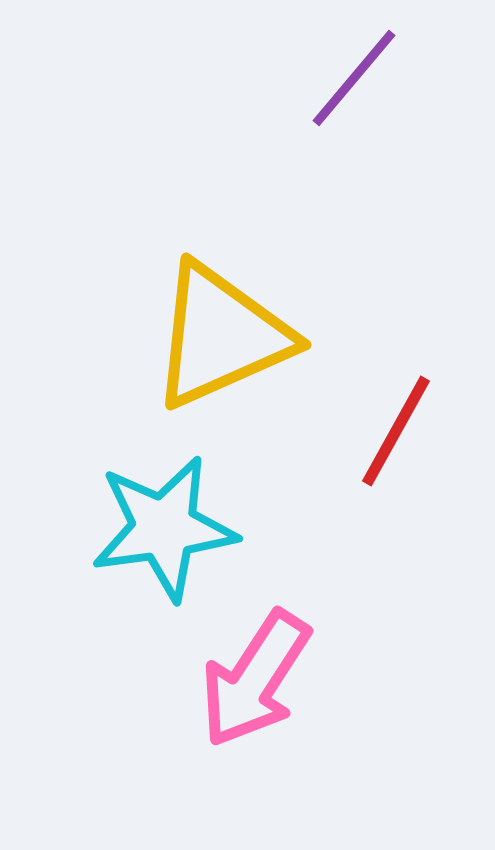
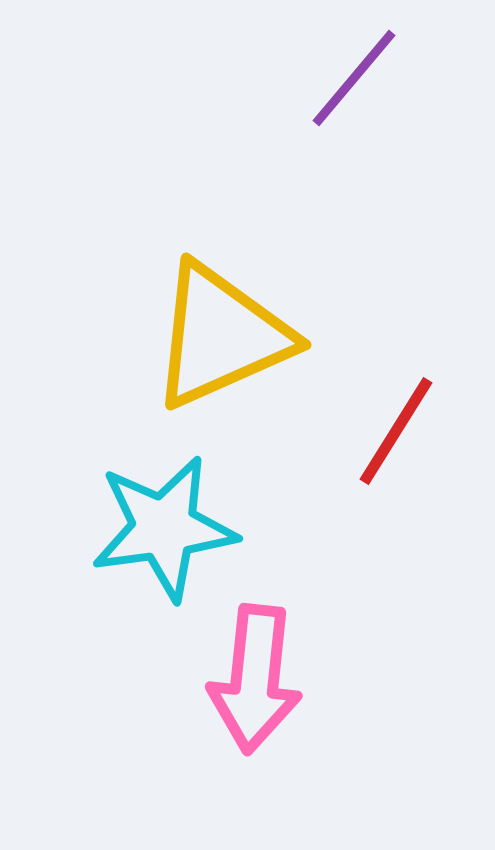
red line: rotated 3 degrees clockwise
pink arrow: rotated 27 degrees counterclockwise
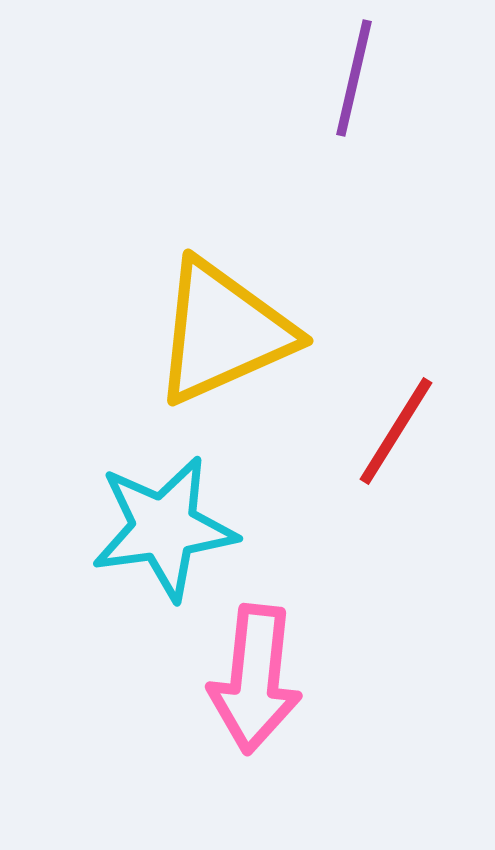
purple line: rotated 27 degrees counterclockwise
yellow triangle: moved 2 px right, 4 px up
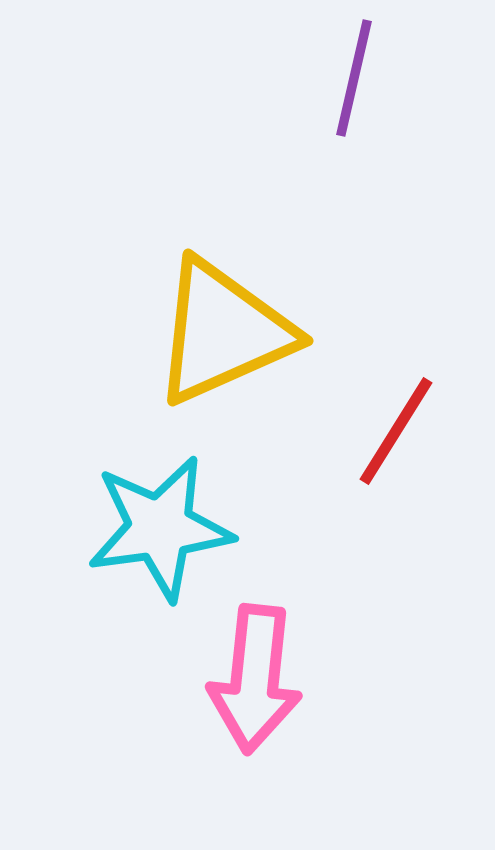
cyan star: moved 4 px left
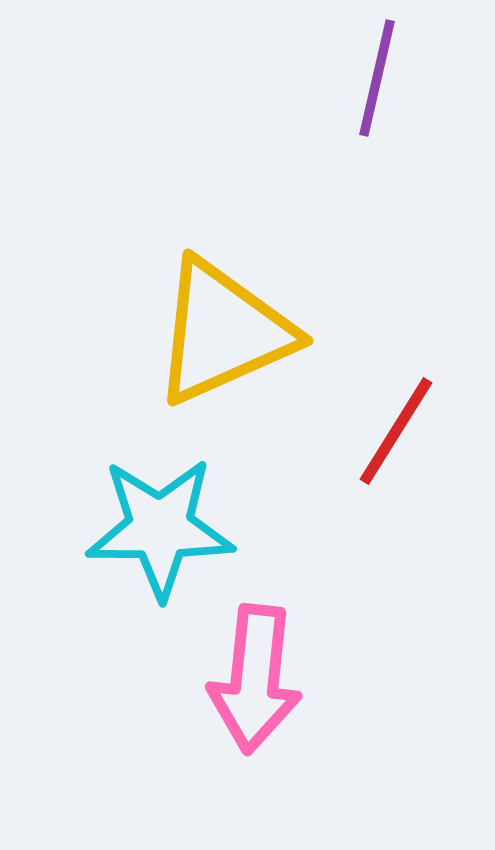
purple line: moved 23 px right
cyan star: rotated 8 degrees clockwise
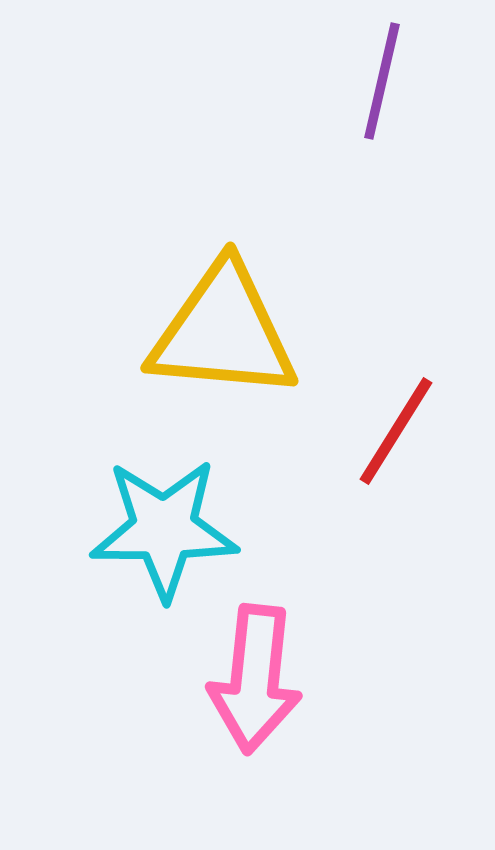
purple line: moved 5 px right, 3 px down
yellow triangle: rotated 29 degrees clockwise
cyan star: moved 4 px right, 1 px down
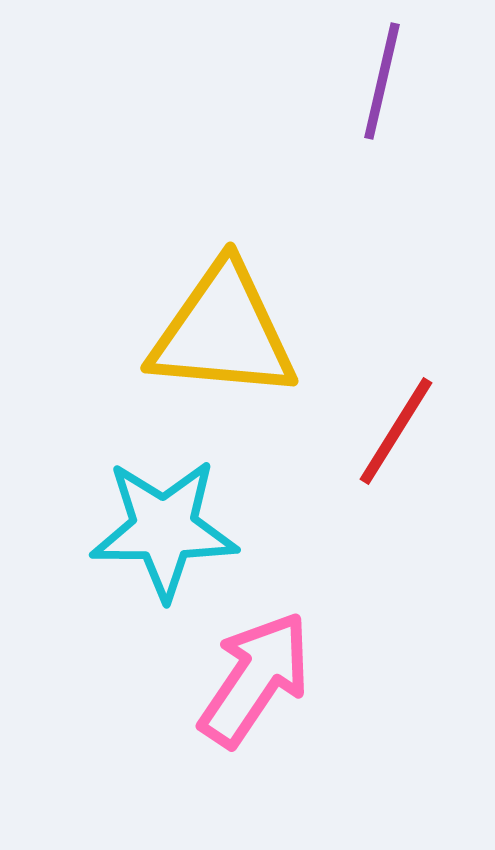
pink arrow: rotated 152 degrees counterclockwise
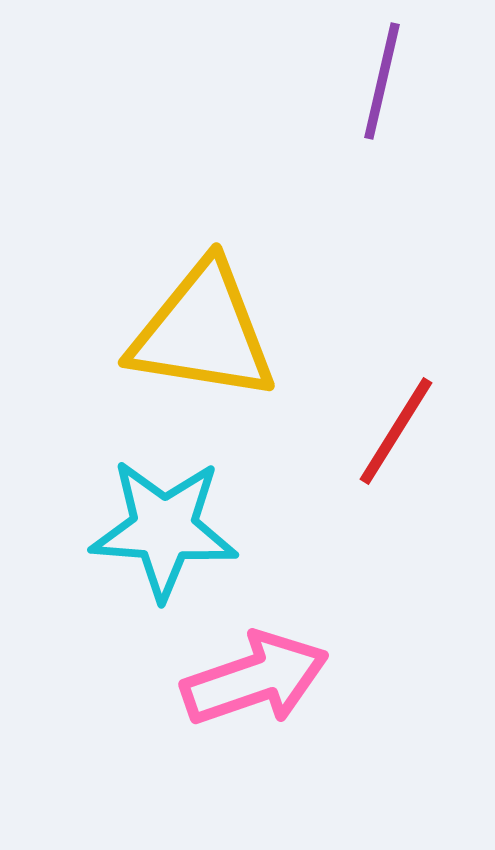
yellow triangle: moved 20 px left; rotated 4 degrees clockwise
cyan star: rotated 4 degrees clockwise
pink arrow: rotated 37 degrees clockwise
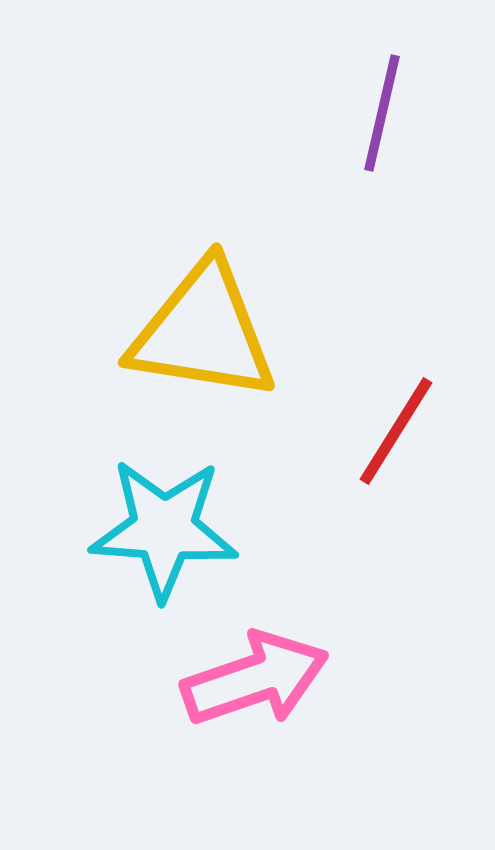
purple line: moved 32 px down
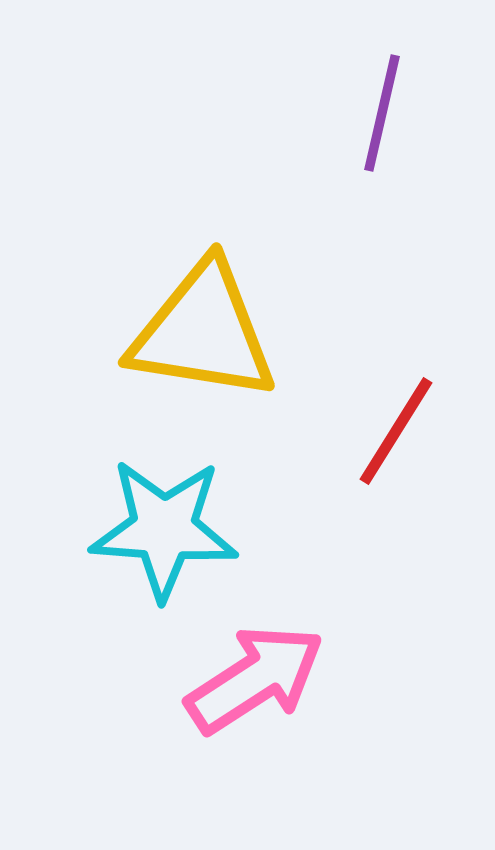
pink arrow: rotated 14 degrees counterclockwise
